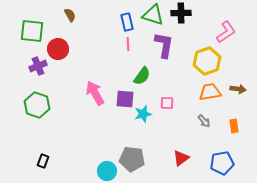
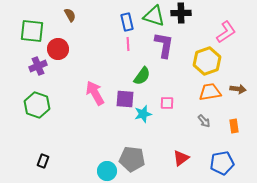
green triangle: moved 1 px right, 1 px down
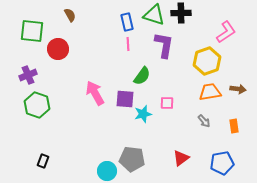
green triangle: moved 1 px up
purple cross: moved 10 px left, 9 px down
